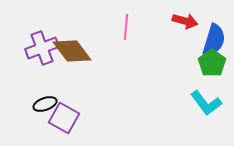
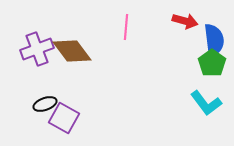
blue semicircle: rotated 24 degrees counterclockwise
purple cross: moved 5 px left, 1 px down
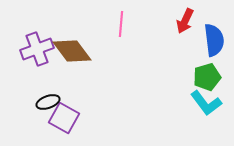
red arrow: rotated 100 degrees clockwise
pink line: moved 5 px left, 3 px up
green pentagon: moved 5 px left, 14 px down; rotated 20 degrees clockwise
black ellipse: moved 3 px right, 2 px up
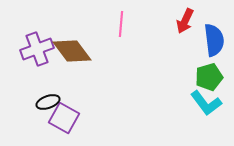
green pentagon: moved 2 px right
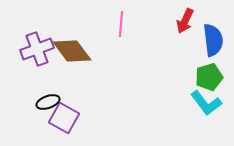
blue semicircle: moved 1 px left
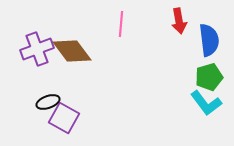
red arrow: moved 6 px left; rotated 35 degrees counterclockwise
blue semicircle: moved 4 px left
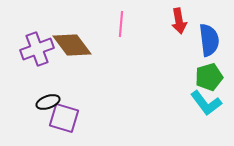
brown diamond: moved 6 px up
purple square: rotated 12 degrees counterclockwise
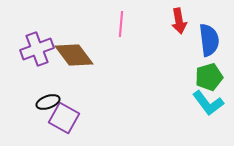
brown diamond: moved 2 px right, 10 px down
cyan L-shape: moved 2 px right
purple square: rotated 12 degrees clockwise
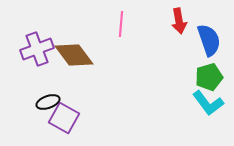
blue semicircle: rotated 12 degrees counterclockwise
